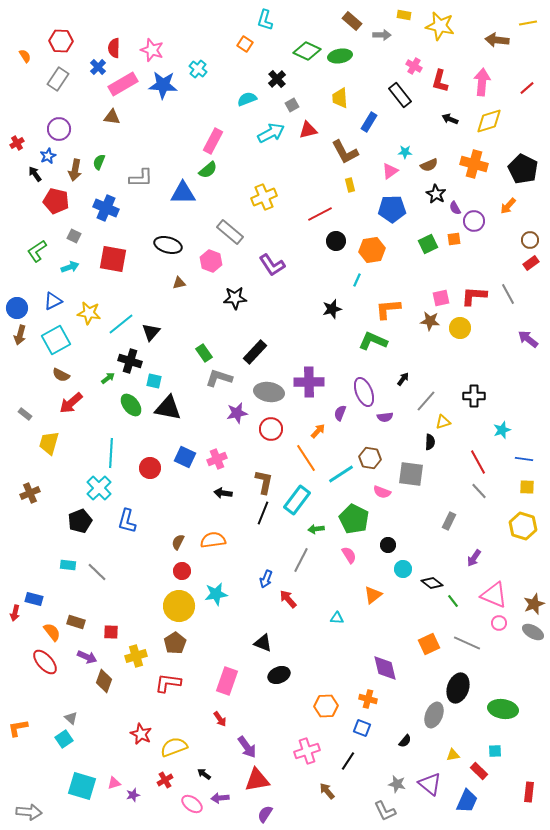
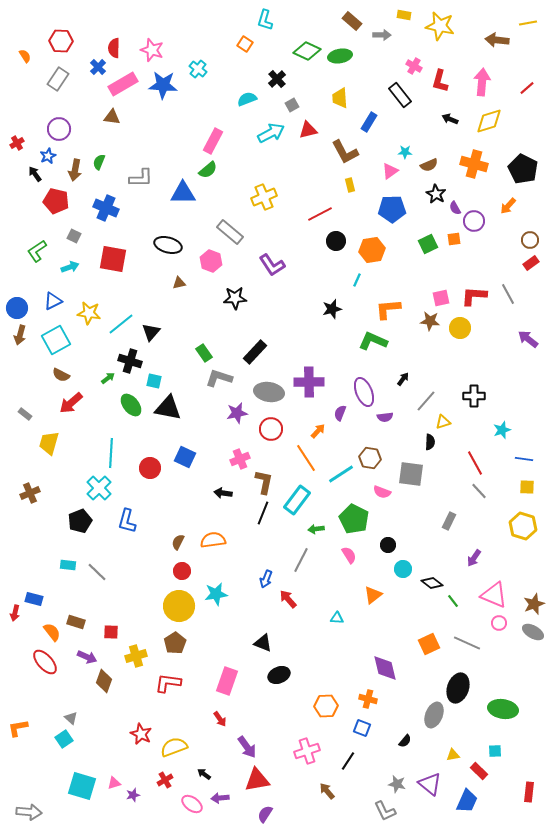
pink cross at (217, 459): moved 23 px right
red line at (478, 462): moved 3 px left, 1 px down
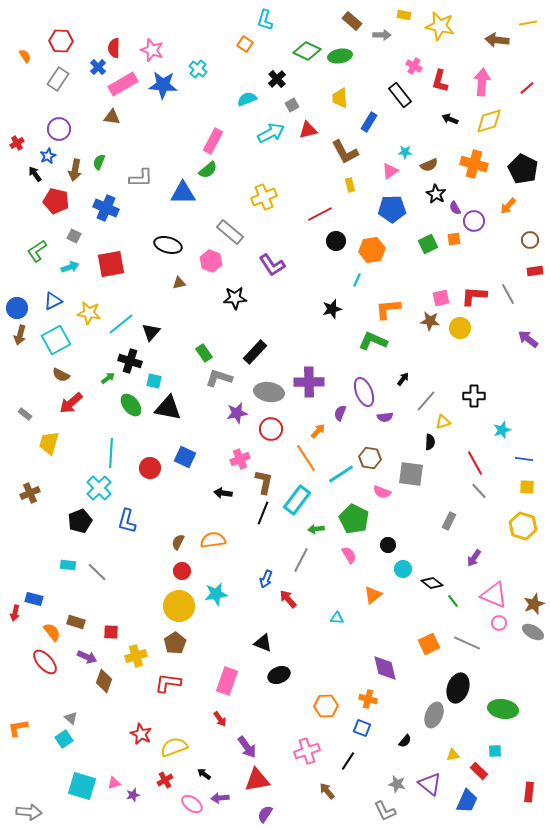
red square at (113, 259): moved 2 px left, 5 px down; rotated 20 degrees counterclockwise
red rectangle at (531, 263): moved 4 px right, 8 px down; rotated 28 degrees clockwise
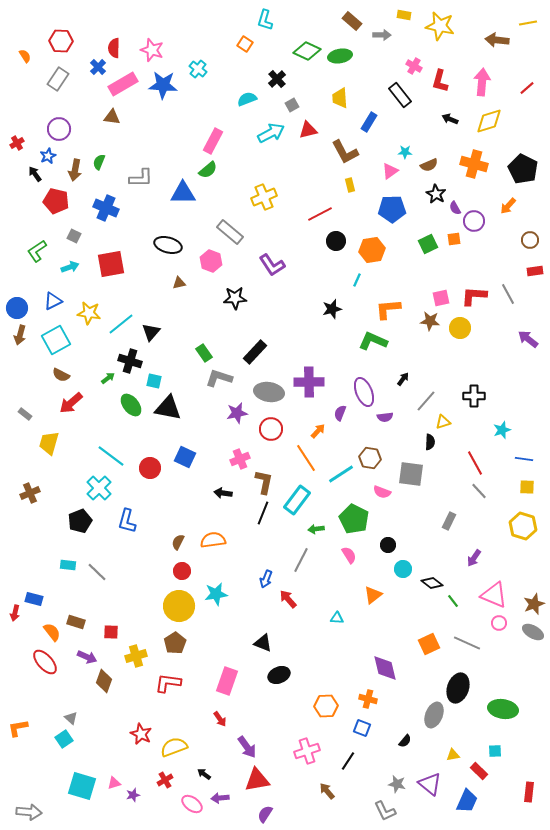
cyan line at (111, 453): moved 3 px down; rotated 56 degrees counterclockwise
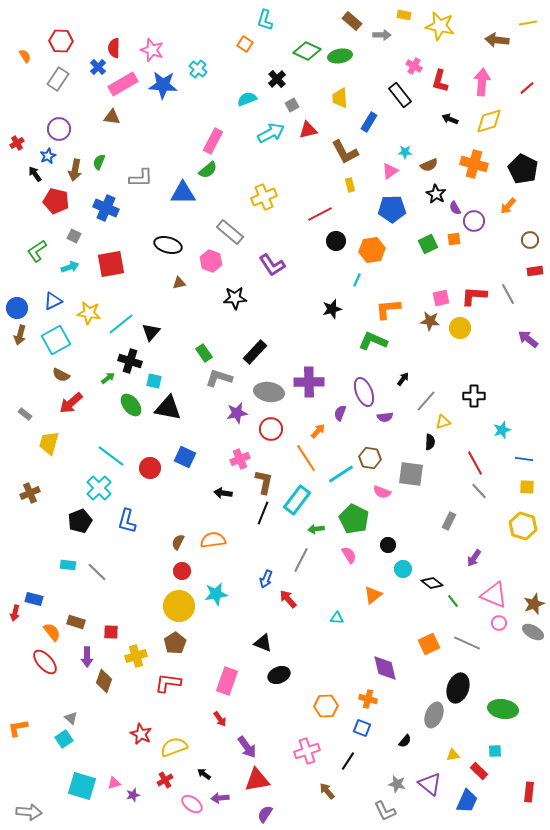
purple arrow at (87, 657): rotated 66 degrees clockwise
